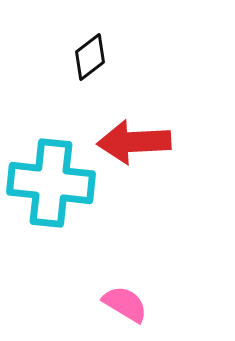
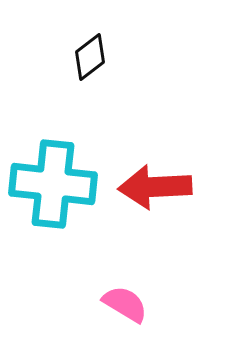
red arrow: moved 21 px right, 45 px down
cyan cross: moved 2 px right, 1 px down
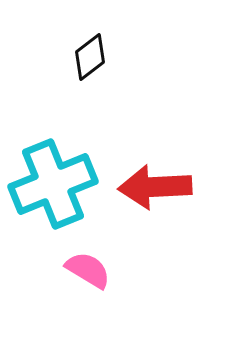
cyan cross: rotated 28 degrees counterclockwise
pink semicircle: moved 37 px left, 34 px up
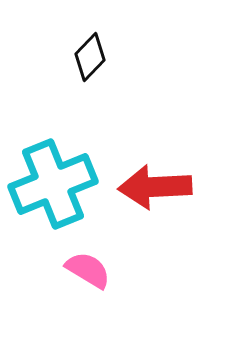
black diamond: rotated 9 degrees counterclockwise
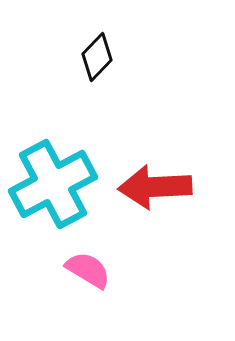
black diamond: moved 7 px right
cyan cross: rotated 6 degrees counterclockwise
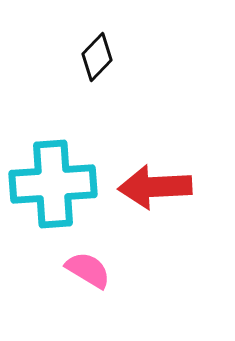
cyan cross: rotated 24 degrees clockwise
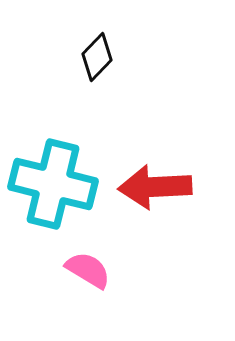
cyan cross: rotated 18 degrees clockwise
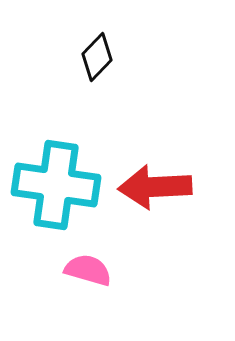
cyan cross: moved 3 px right, 1 px down; rotated 6 degrees counterclockwise
pink semicircle: rotated 15 degrees counterclockwise
